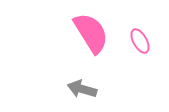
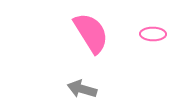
pink ellipse: moved 13 px right, 7 px up; rotated 60 degrees counterclockwise
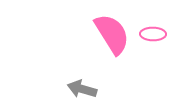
pink semicircle: moved 21 px right, 1 px down
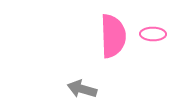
pink semicircle: moved 1 px right, 2 px down; rotated 30 degrees clockwise
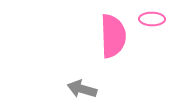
pink ellipse: moved 1 px left, 15 px up
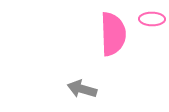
pink semicircle: moved 2 px up
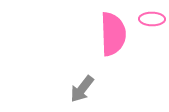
gray arrow: rotated 68 degrees counterclockwise
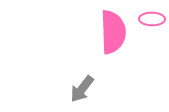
pink semicircle: moved 2 px up
